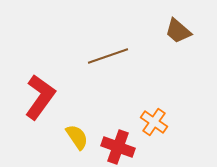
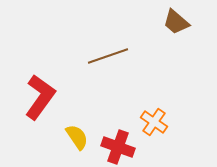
brown trapezoid: moved 2 px left, 9 px up
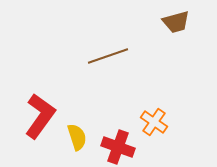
brown trapezoid: rotated 56 degrees counterclockwise
red L-shape: moved 19 px down
yellow semicircle: rotated 16 degrees clockwise
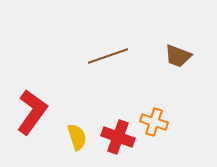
brown trapezoid: moved 2 px right, 34 px down; rotated 36 degrees clockwise
red L-shape: moved 8 px left, 4 px up
orange cross: rotated 16 degrees counterclockwise
red cross: moved 10 px up
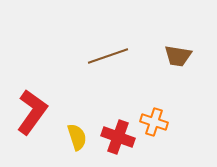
brown trapezoid: rotated 12 degrees counterclockwise
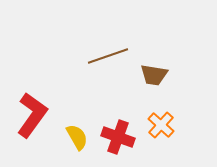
brown trapezoid: moved 24 px left, 19 px down
red L-shape: moved 3 px down
orange cross: moved 7 px right, 3 px down; rotated 24 degrees clockwise
yellow semicircle: rotated 12 degrees counterclockwise
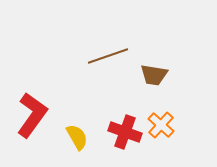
red cross: moved 7 px right, 5 px up
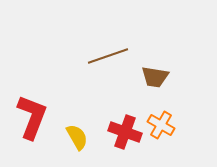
brown trapezoid: moved 1 px right, 2 px down
red L-shape: moved 2 px down; rotated 15 degrees counterclockwise
orange cross: rotated 12 degrees counterclockwise
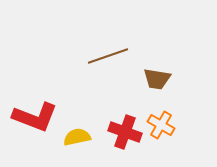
brown trapezoid: moved 2 px right, 2 px down
red L-shape: moved 3 px right; rotated 90 degrees clockwise
yellow semicircle: rotated 72 degrees counterclockwise
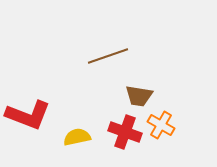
brown trapezoid: moved 18 px left, 17 px down
red L-shape: moved 7 px left, 2 px up
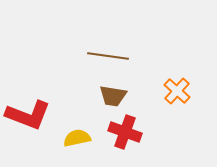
brown line: rotated 27 degrees clockwise
brown trapezoid: moved 26 px left
orange cross: moved 16 px right, 34 px up; rotated 12 degrees clockwise
yellow semicircle: moved 1 px down
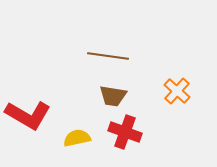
red L-shape: rotated 9 degrees clockwise
